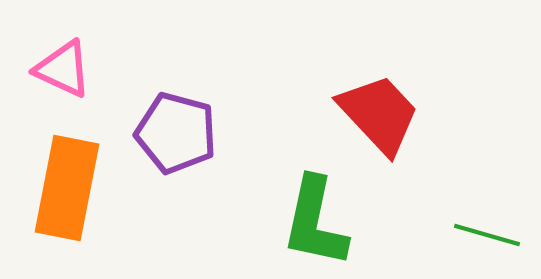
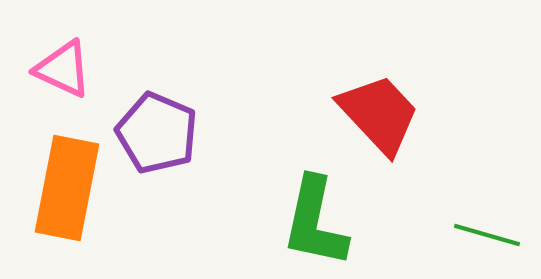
purple pentagon: moved 19 px left; rotated 8 degrees clockwise
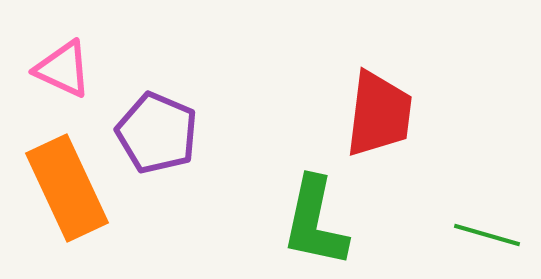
red trapezoid: rotated 50 degrees clockwise
orange rectangle: rotated 36 degrees counterclockwise
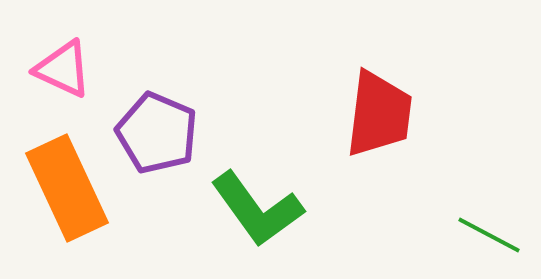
green L-shape: moved 58 px left, 13 px up; rotated 48 degrees counterclockwise
green line: moved 2 px right; rotated 12 degrees clockwise
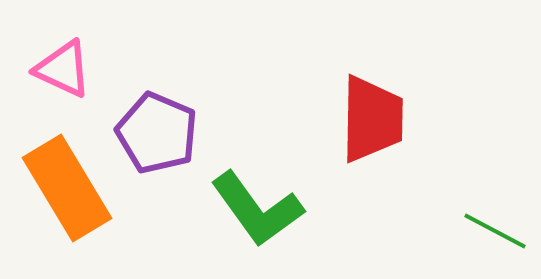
red trapezoid: moved 7 px left, 5 px down; rotated 6 degrees counterclockwise
orange rectangle: rotated 6 degrees counterclockwise
green line: moved 6 px right, 4 px up
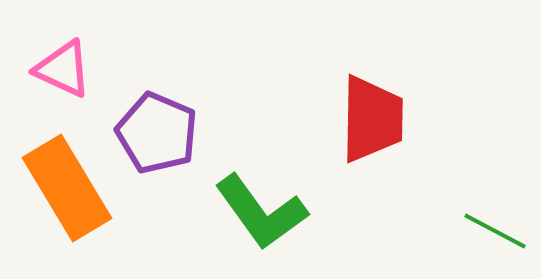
green L-shape: moved 4 px right, 3 px down
